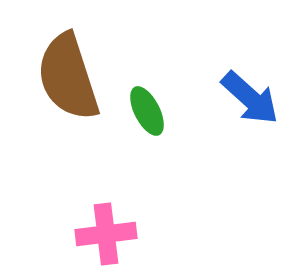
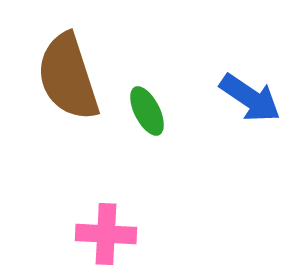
blue arrow: rotated 8 degrees counterclockwise
pink cross: rotated 10 degrees clockwise
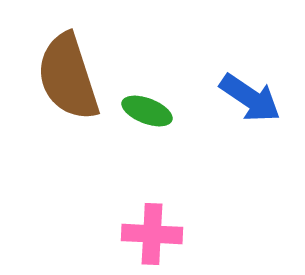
green ellipse: rotated 42 degrees counterclockwise
pink cross: moved 46 px right
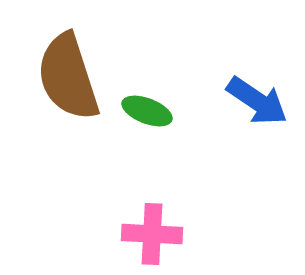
blue arrow: moved 7 px right, 3 px down
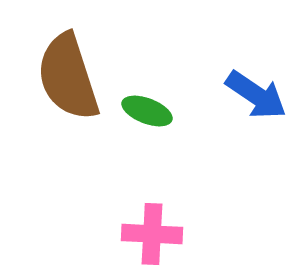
blue arrow: moved 1 px left, 6 px up
